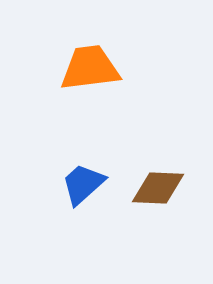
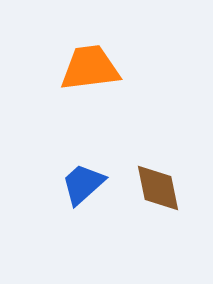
brown diamond: rotated 76 degrees clockwise
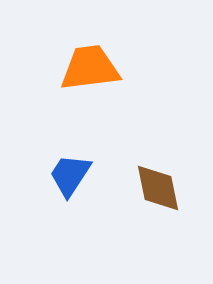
blue trapezoid: moved 13 px left, 9 px up; rotated 15 degrees counterclockwise
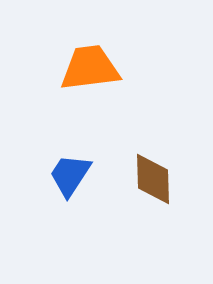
brown diamond: moved 5 px left, 9 px up; rotated 10 degrees clockwise
